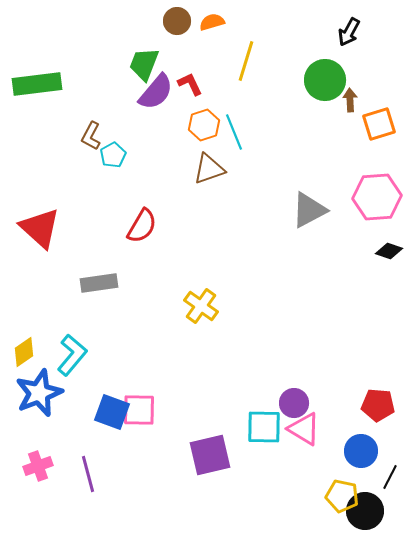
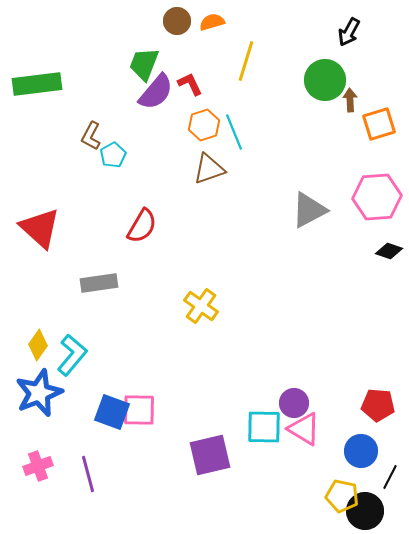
yellow diamond: moved 14 px right, 7 px up; rotated 20 degrees counterclockwise
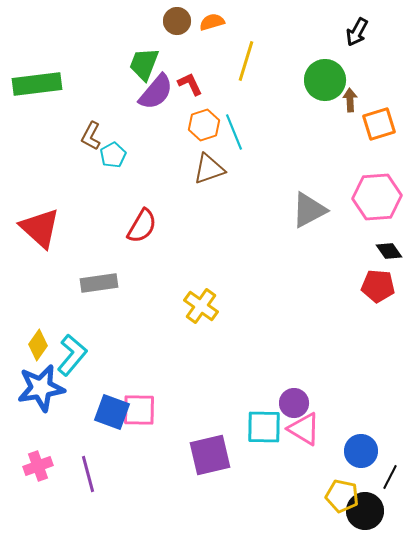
black arrow: moved 8 px right
black diamond: rotated 36 degrees clockwise
blue star: moved 2 px right, 5 px up; rotated 12 degrees clockwise
red pentagon: moved 119 px up
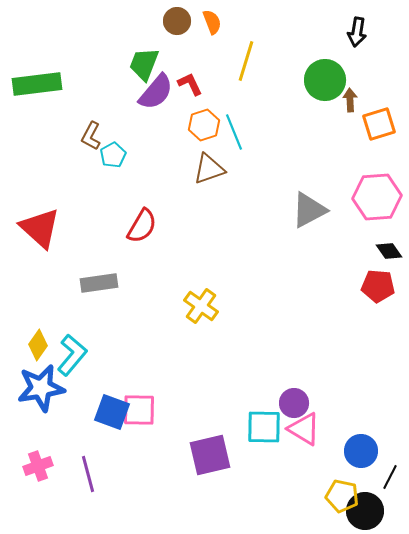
orange semicircle: rotated 85 degrees clockwise
black arrow: rotated 20 degrees counterclockwise
